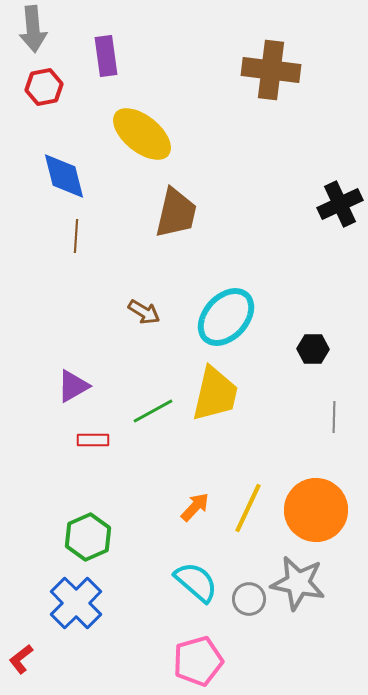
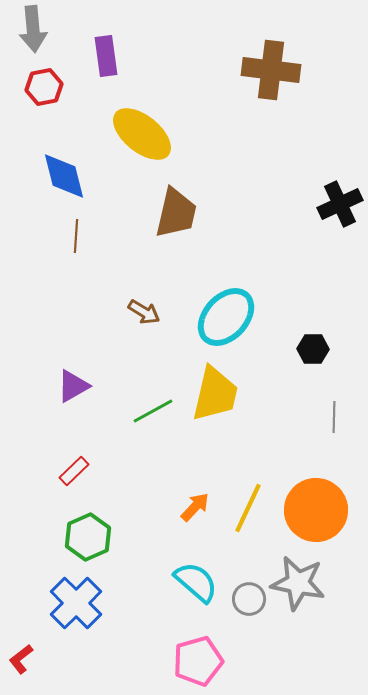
red rectangle: moved 19 px left, 31 px down; rotated 44 degrees counterclockwise
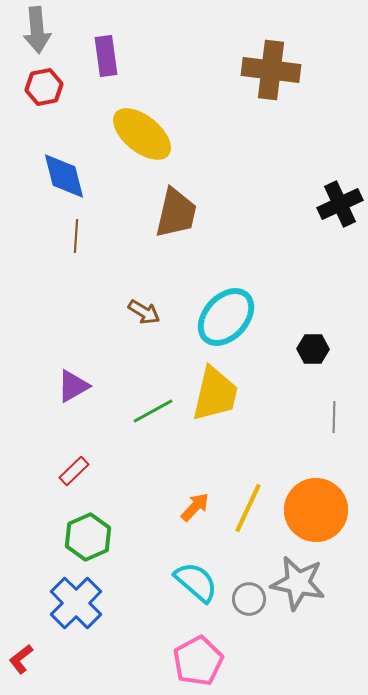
gray arrow: moved 4 px right, 1 px down
pink pentagon: rotated 12 degrees counterclockwise
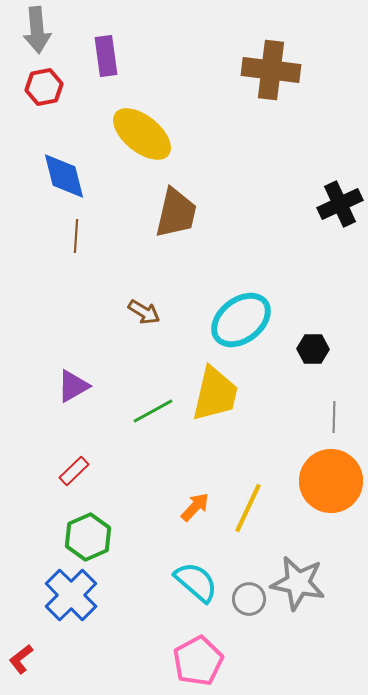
cyan ellipse: moved 15 px right, 3 px down; rotated 10 degrees clockwise
orange circle: moved 15 px right, 29 px up
blue cross: moved 5 px left, 8 px up
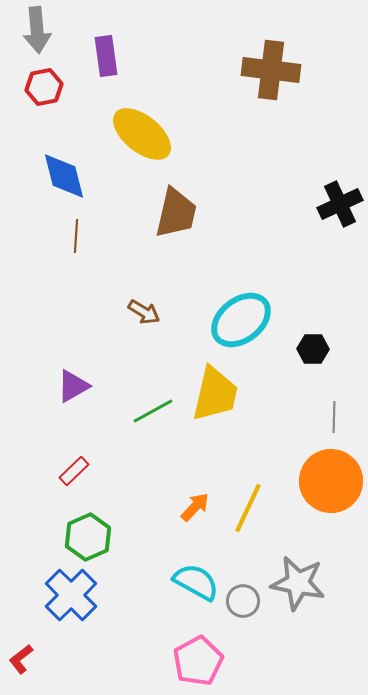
cyan semicircle: rotated 12 degrees counterclockwise
gray circle: moved 6 px left, 2 px down
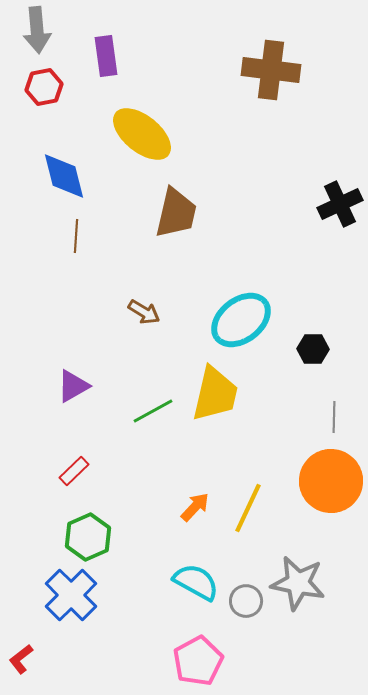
gray circle: moved 3 px right
